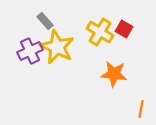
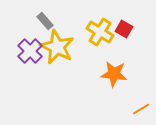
purple cross: rotated 20 degrees counterclockwise
orange line: rotated 48 degrees clockwise
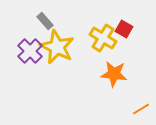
yellow cross: moved 3 px right, 6 px down
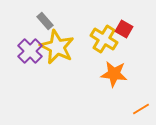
yellow cross: moved 1 px right, 1 px down
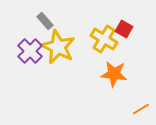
yellow star: moved 1 px right
